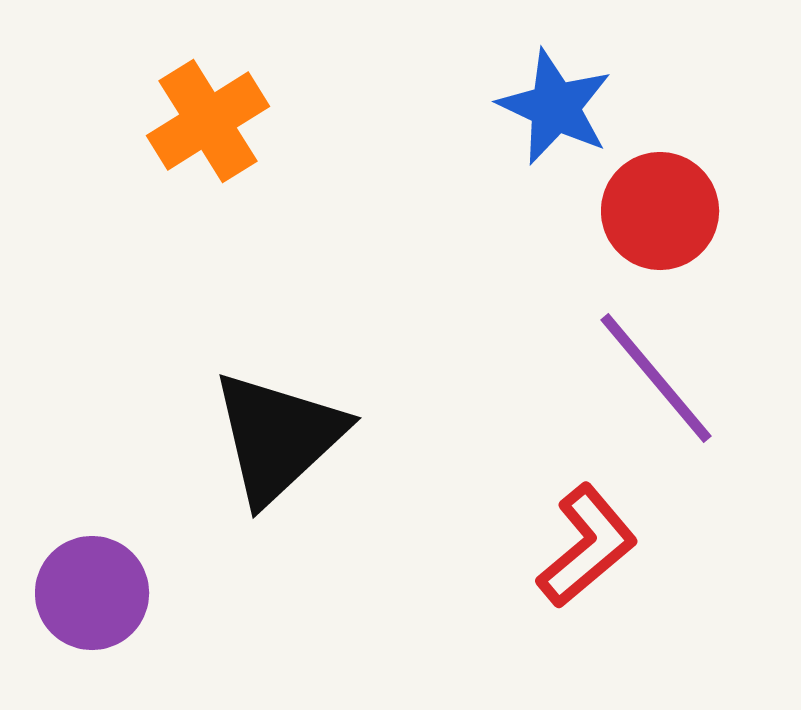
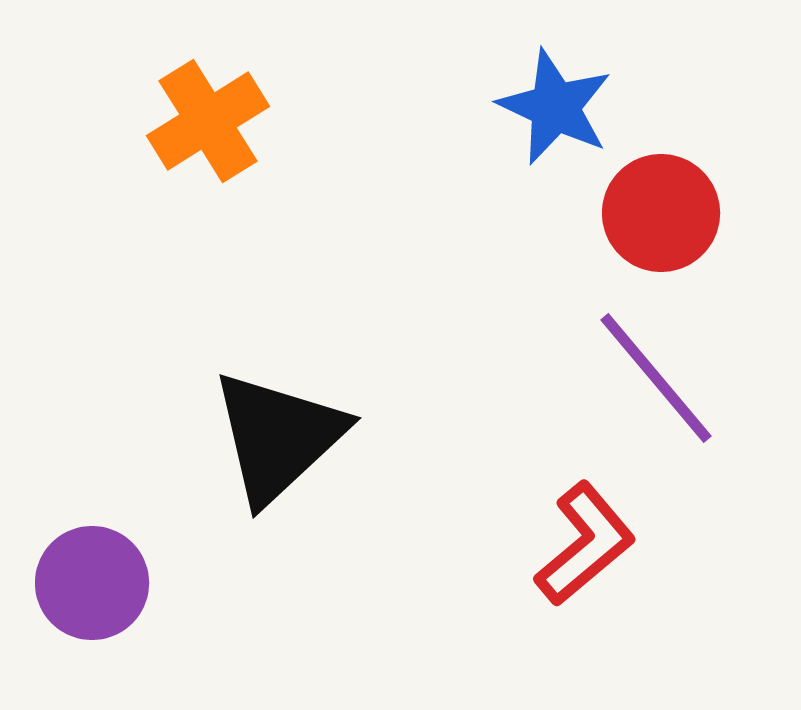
red circle: moved 1 px right, 2 px down
red L-shape: moved 2 px left, 2 px up
purple circle: moved 10 px up
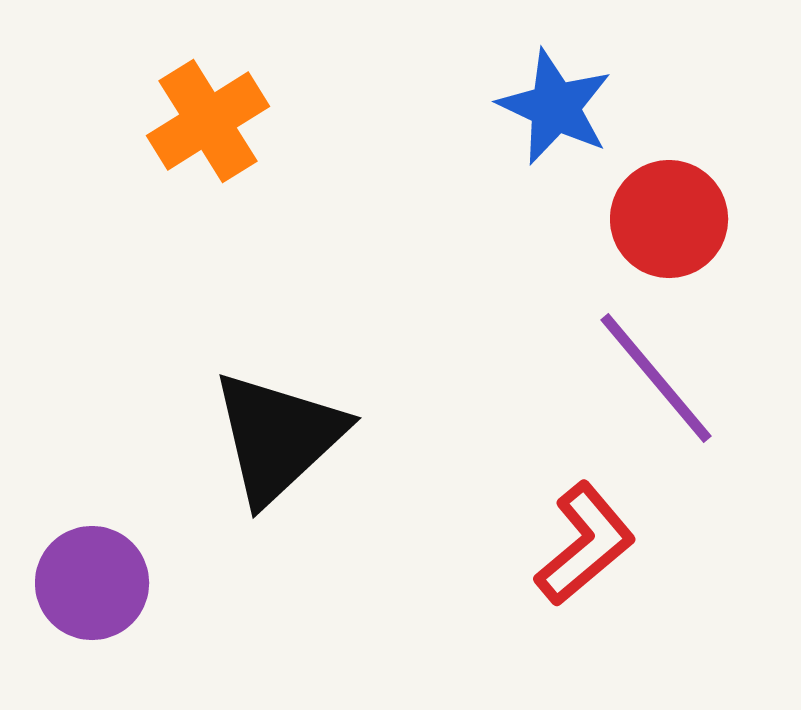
red circle: moved 8 px right, 6 px down
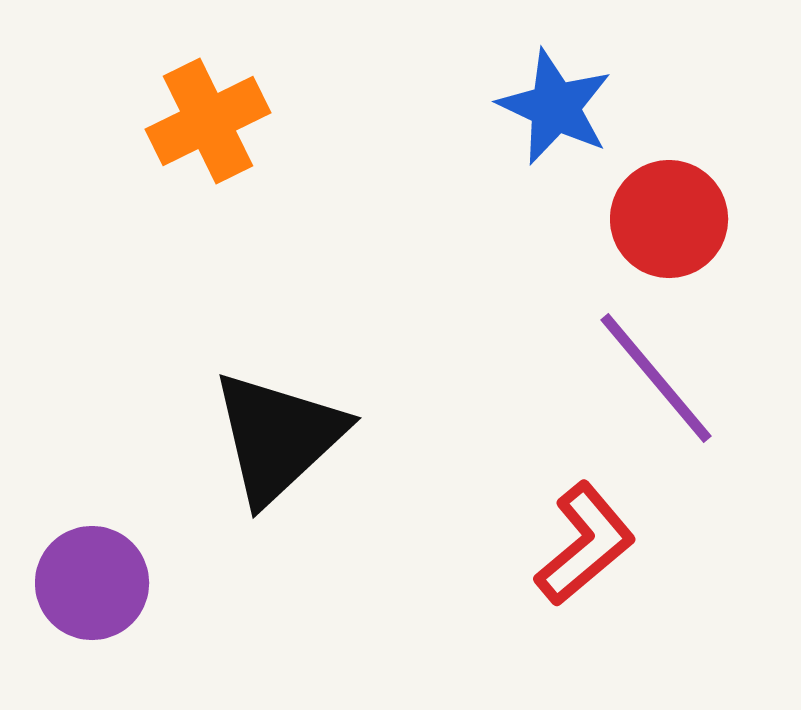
orange cross: rotated 6 degrees clockwise
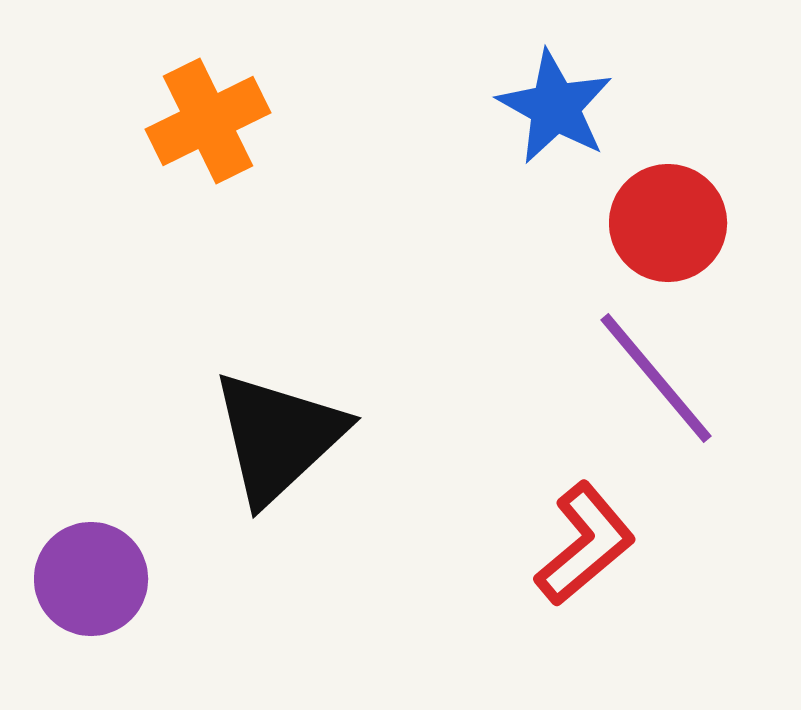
blue star: rotated 4 degrees clockwise
red circle: moved 1 px left, 4 px down
purple circle: moved 1 px left, 4 px up
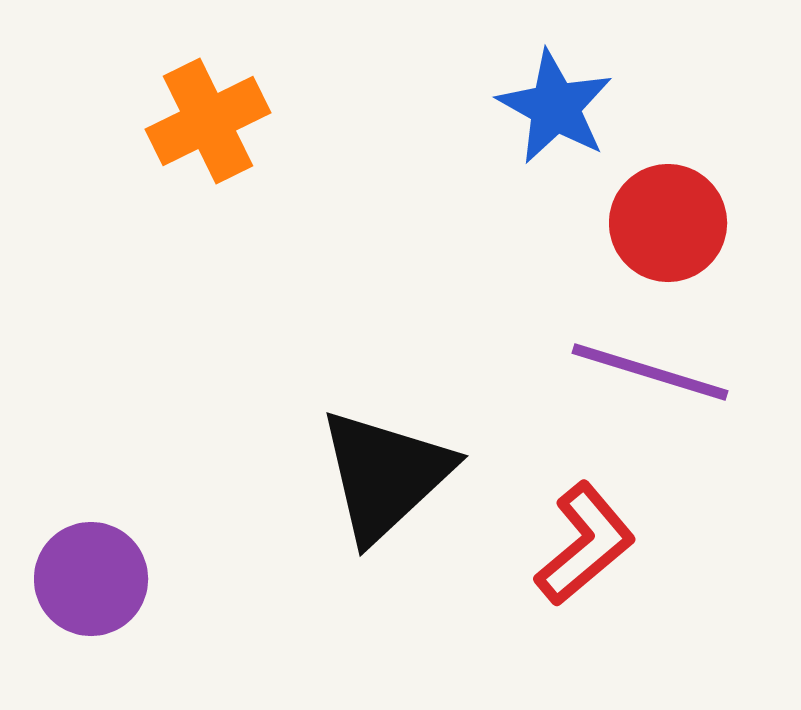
purple line: moved 6 px left, 6 px up; rotated 33 degrees counterclockwise
black triangle: moved 107 px right, 38 px down
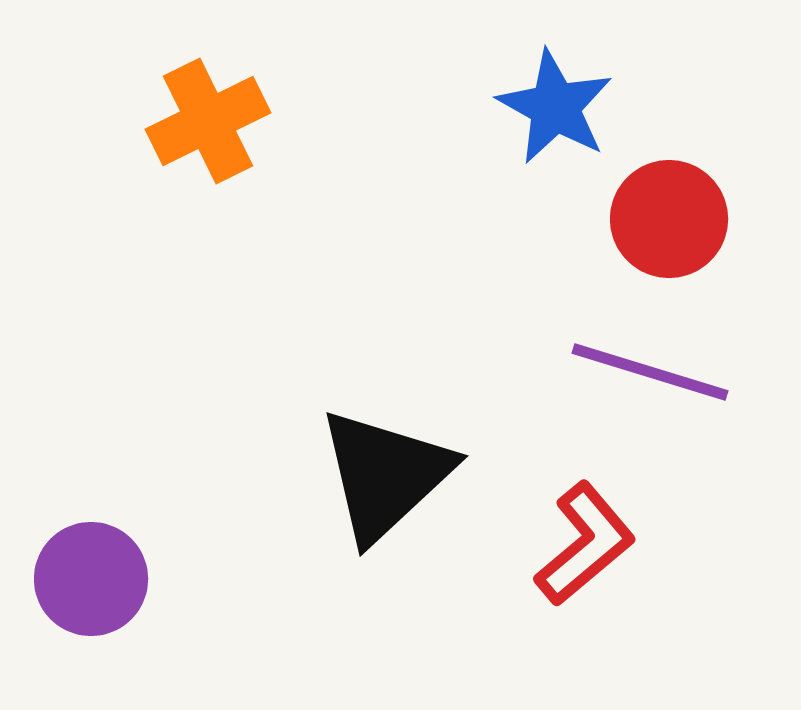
red circle: moved 1 px right, 4 px up
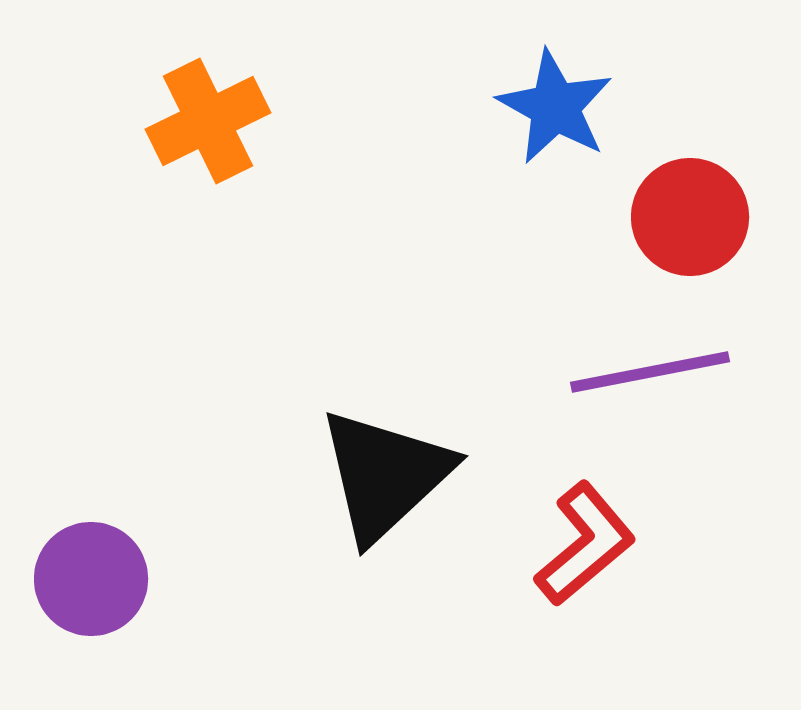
red circle: moved 21 px right, 2 px up
purple line: rotated 28 degrees counterclockwise
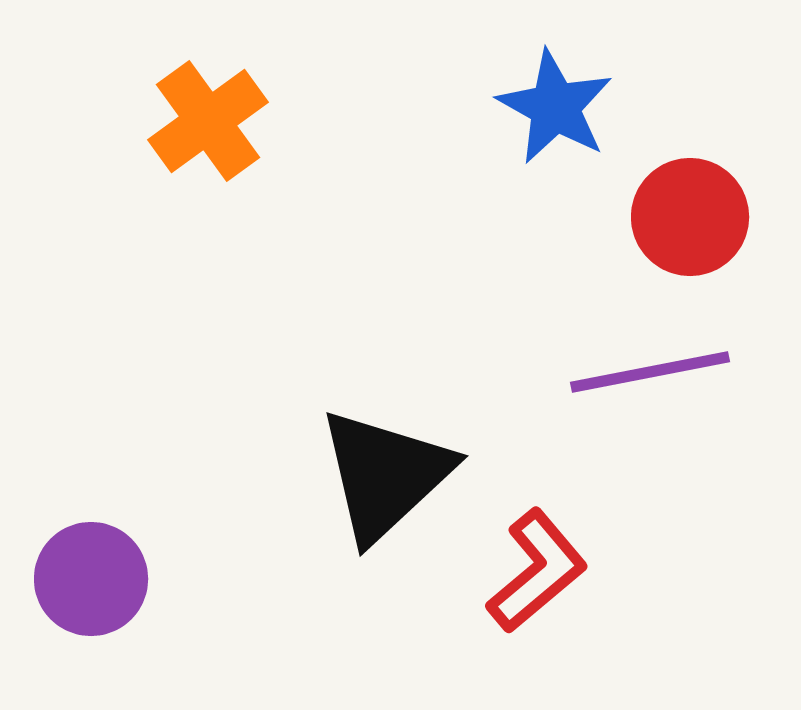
orange cross: rotated 10 degrees counterclockwise
red L-shape: moved 48 px left, 27 px down
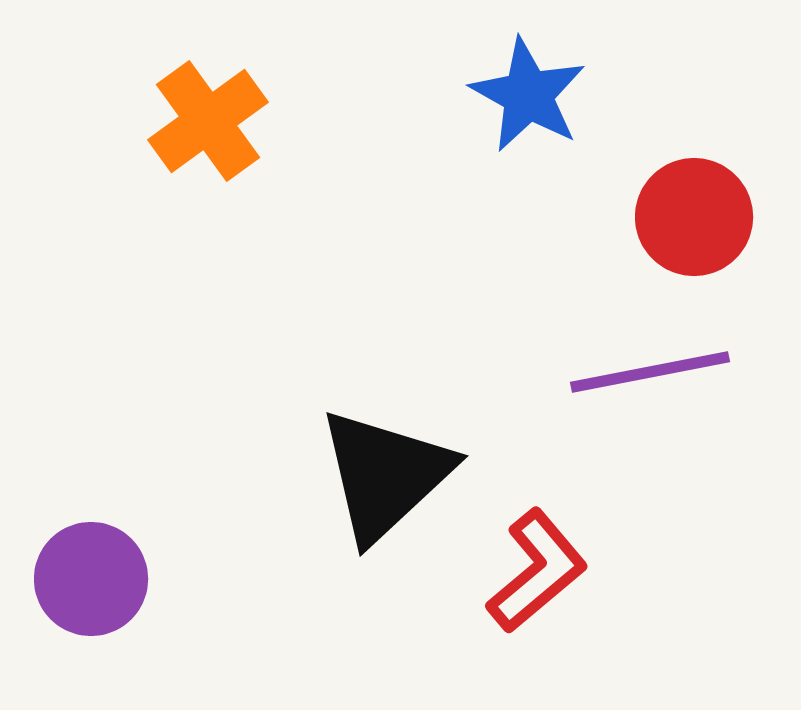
blue star: moved 27 px left, 12 px up
red circle: moved 4 px right
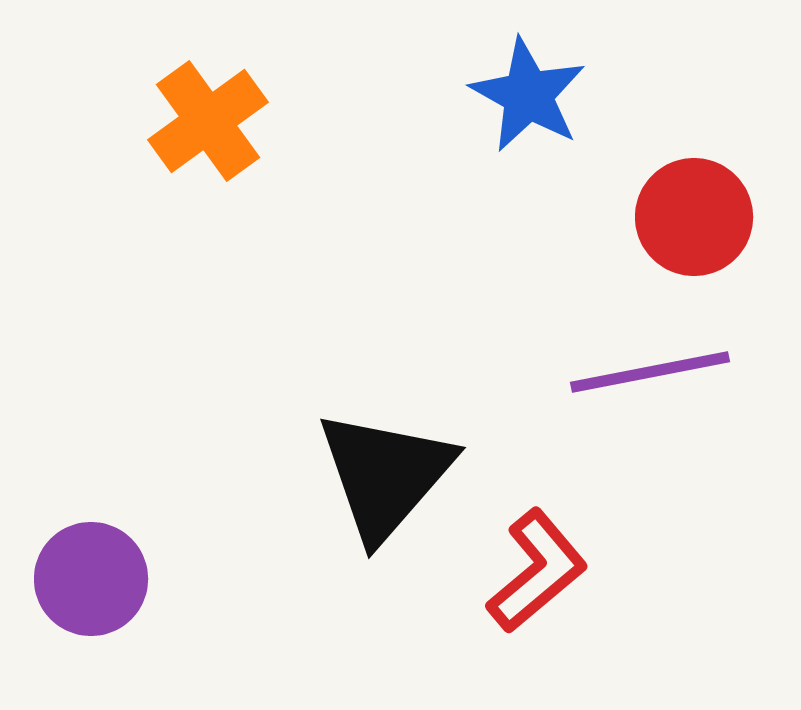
black triangle: rotated 6 degrees counterclockwise
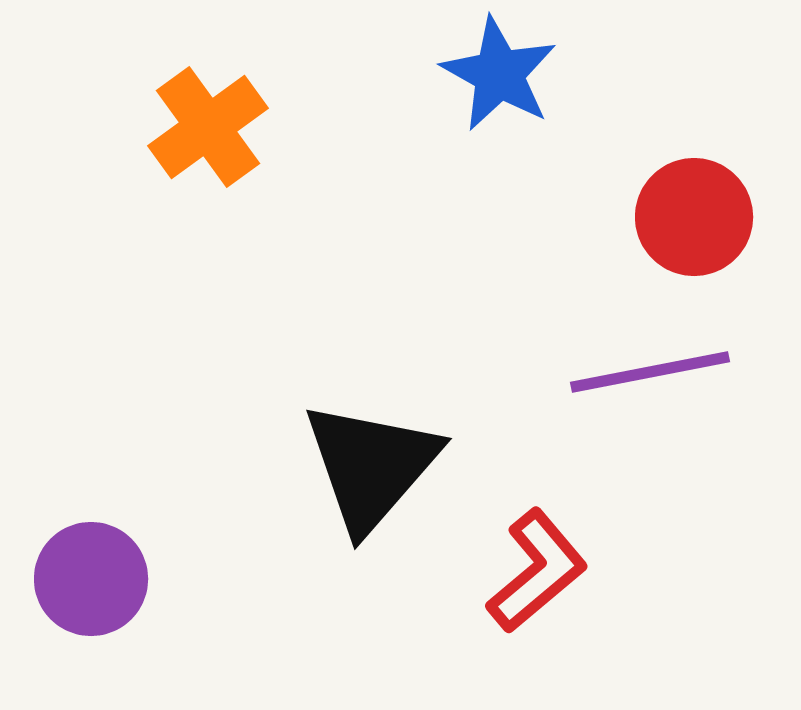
blue star: moved 29 px left, 21 px up
orange cross: moved 6 px down
black triangle: moved 14 px left, 9 px up
